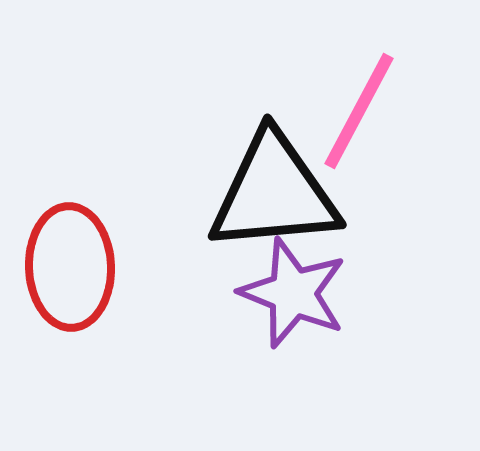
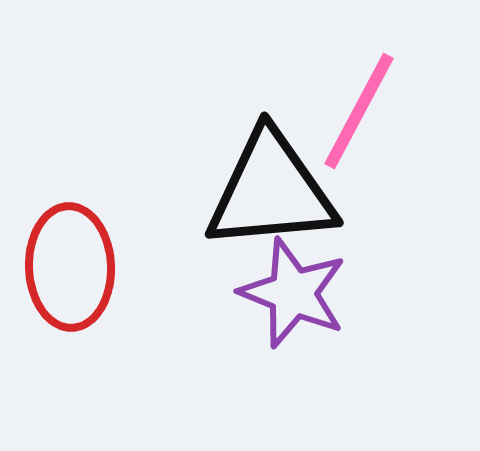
black triangle: moved 3 px left, 2 px up
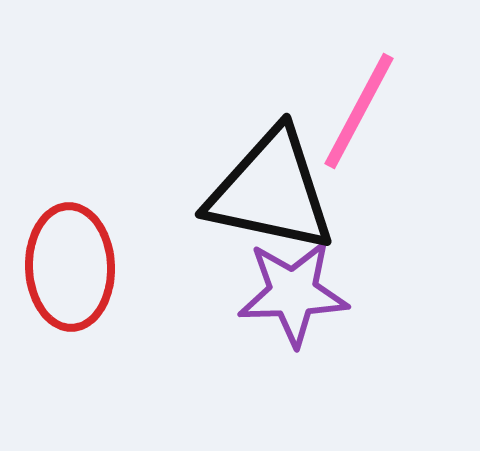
black triangle: rotated 17 degrees clockwise
purple star: rotated 24 degrees counterclockwise
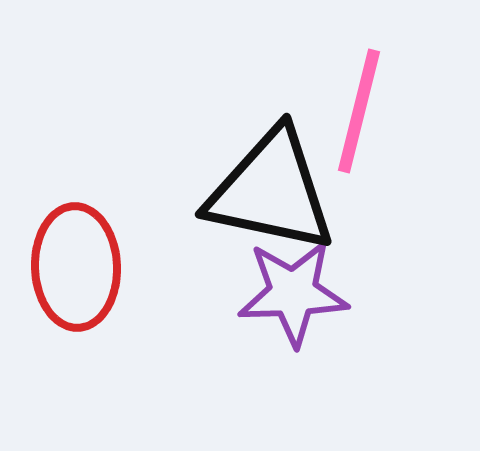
pink line: rotated 14 degrees counterclockwise
red ellipse: moved 6 px right
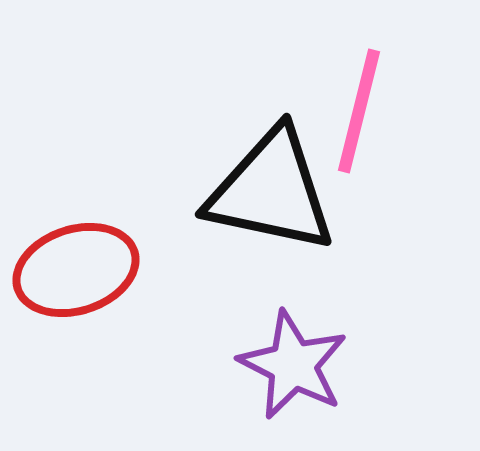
red ellipse: moved 3 px down; rotated 74 degrees clockwise
purple star: moved 72 px down; rotated 29 degrees clockwise
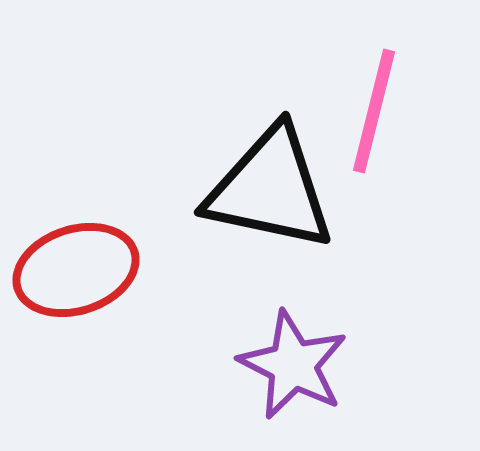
pink line: moved 15 px right
black triangle: moved 1 px left, 2 px up
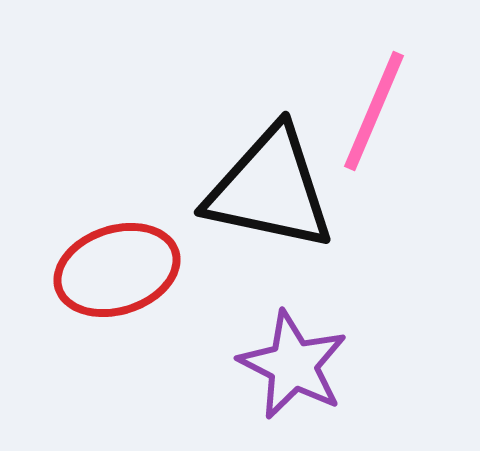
pink line: rotated 9 degrees clockwise
red ellipse: moved 41 px right
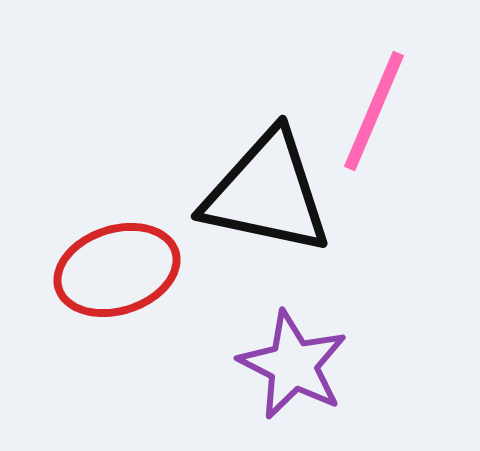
black triangle: moved 3 px left, 4 px down
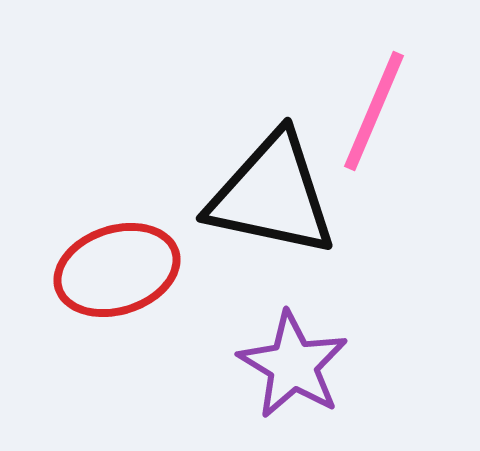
black triangle: moved 5 px right, 2 px down
purple star: rotated 4 degrees clockwise
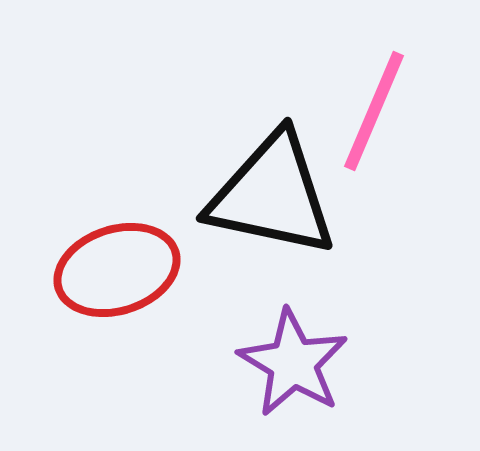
purple star: moved 2 px up
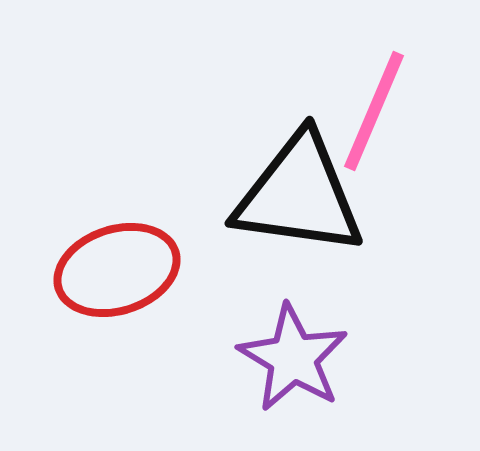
black triangle: moved 27 px right; rotated 4 degrees counterclockwise
purple star: moved 5 px up
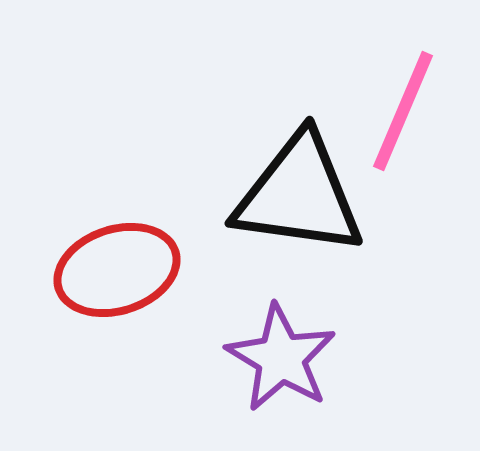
pink line: moved 29 px right
purple star: moved 12 px left
